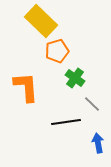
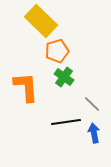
green cross: moved 11 px left, 1 px up
blue arrow: moved 4 px left, 10 px up
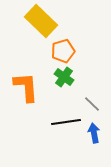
orange pentagon: moved 6 px right
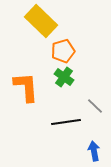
gray line: moved 3 px right, 2 px down
blue arrow: moved 18 px down
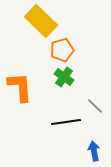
orange pentagon: moved 1 px left, 1 px up
orange L-shape: moved 6 px left
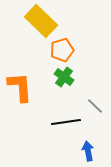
blue arrow: moved 6 px left
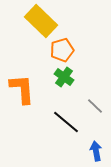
orange L-shape: moved 2 px right, 2 px down
black line: rotated 48 degrees clockwise
blue arrow: moved 8 px right
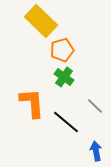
orange L-shape: moved 10 px right, 14 px down
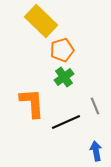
green cross: rotated 18 degrees clockwise
gray line: rotated 24 degrees clockwise
black line: rotated 64 degrees counterclockwise
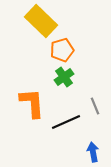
blue arrow: moved 3 px left, 1 px down
